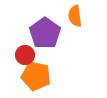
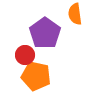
orange semicircle: moved 2 px up
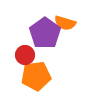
orange semicircle: moved 10 px left, 9 px down; rotated 65 degrees counterclockwise
orange pentagon: rotated 20 degrees counterclockwise
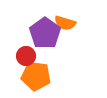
red circle: moved 1 px right, 1 px down
orange pentagon: rotated 16 degrees clockwise
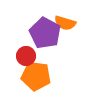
purple pentagon: rotated 8 degrees counterclockwise
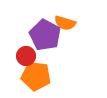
purple pentagon: moved 2 px down
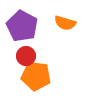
purple pentagon: moved 23 px left, 9 px up
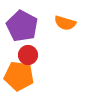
red circle: moved 2 px right, 1 px up
orange pentagon: moved 17 px left
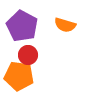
orange semicircle: moved 2 px down
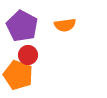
orange semicircle: rotated 25 degrees counterclockwise
orange pentagon: moved 1 px left, 1 px up; rotated 12 degrees clockwise
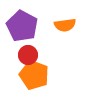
orange pentagon: moved 16 px right
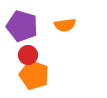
purple pentagon: rotated 12 degrees counterclockwise
